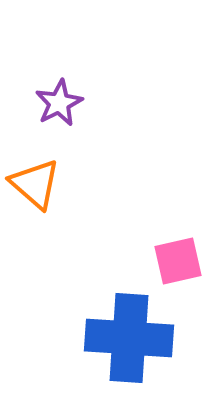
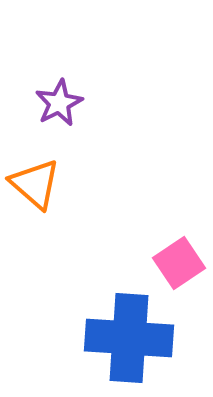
pink square: moved 1 px right, 2 px down; rotated 21 degrees counterclockwise
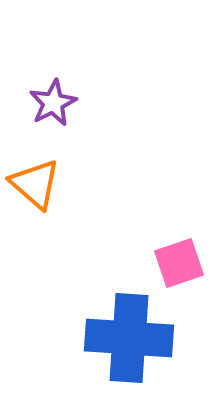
purple star: moved 6 px left
pink square: rotated 15 degrees clockwise
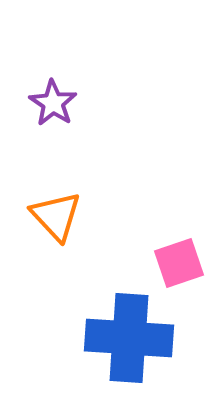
purple star: rotated 12 degrees counterclockwise
orange triangle: moved 21 px right, 32 px down; rotated 6 degrees clockwise
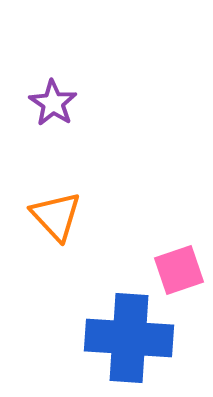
pink square: moved 7 px down
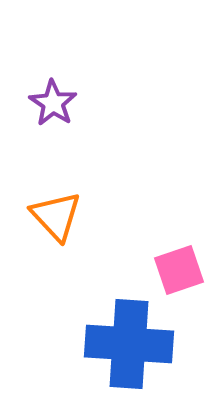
blue cross: moved 6 px down
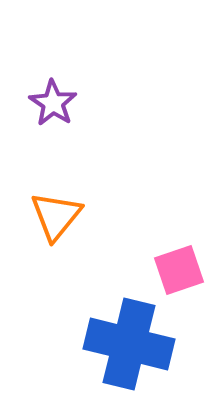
orange triangle: rotated 22 degrees clockwise
blue cross: rotated 10 degrees clockwise
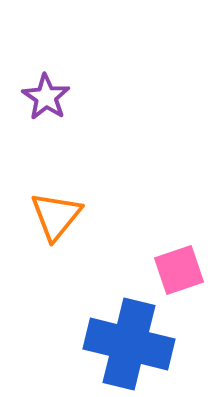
purple star: moved 7 px left, 6 px up
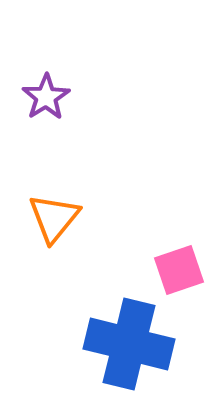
purple star: rotated 6 degrees clockwise
orange triangle: moved 2 px left, 2 px down
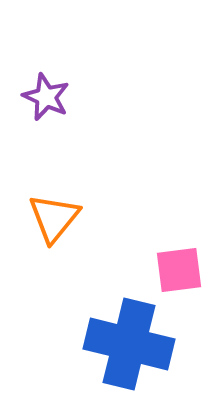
purple star: rotated 15 degrees counterclockwise
pink square: rotated 12 degrees clockwise
